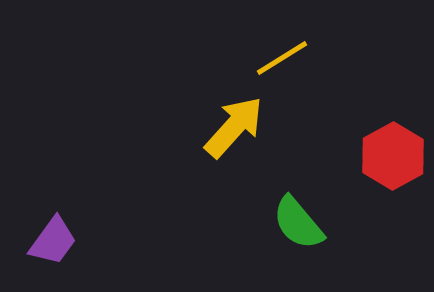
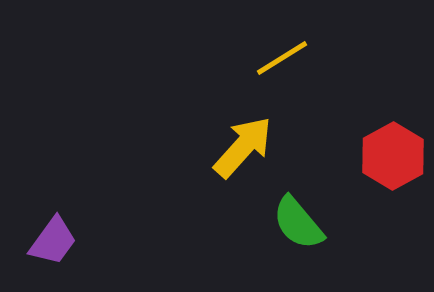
yellow arrow: moved 9 px right, 20 px down
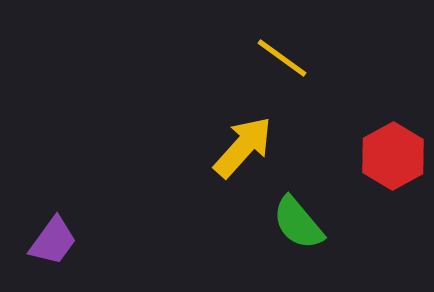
yellow line: rotated 68 degrees clockwise
